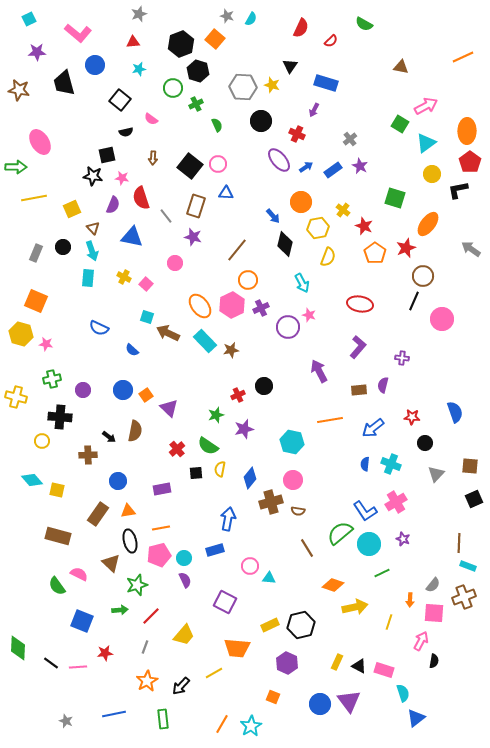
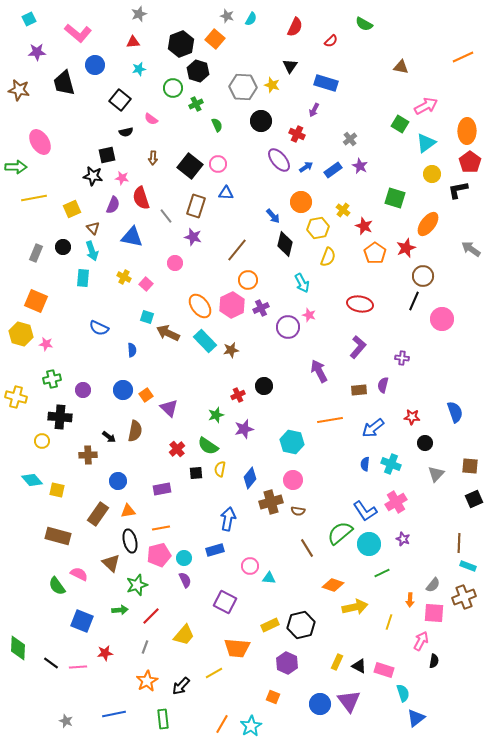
red semicircle at (301, 28): moved 6 px left, 1 px up
cyan rectangle at (88, 278): moved 5 px left
blue semicircle at (132, 350): rotated 136 degrees counterclockwise
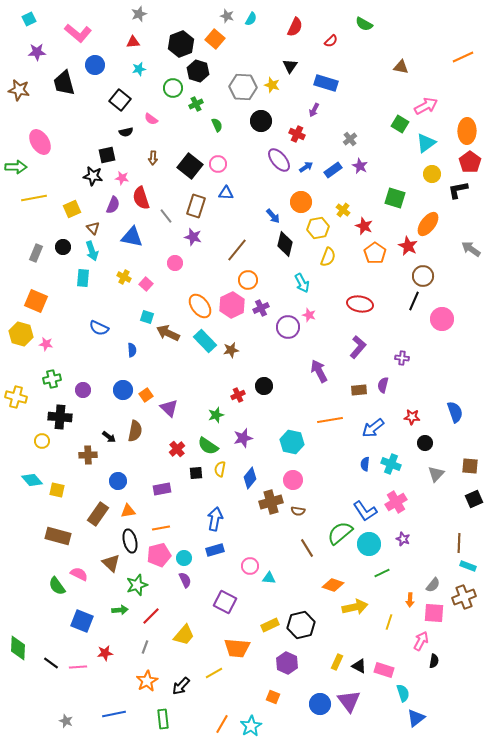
red star at (406, 248): moved 2 px right, 2 px up; rotated 24 degrees counterclockwise
purple star at (244, 429): moved 1 px left, 9 px down
blue arrow at (228, 519): moved 13 px left
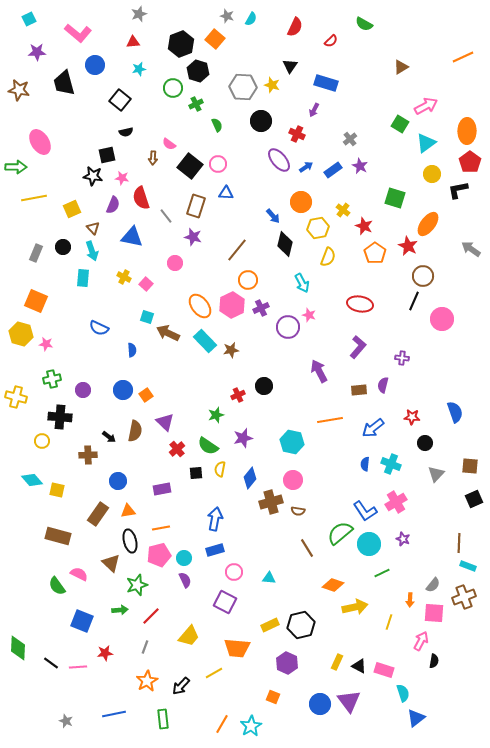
brown triangle at (401, 67): rotated 42 degrees counterclockwise
pink semicircle at (151, 119): moved 18 px right, 25 px down
purple triangle at (169, 408): moved 4 px left, 14 px down
pink circle at (250, 566): moved 16 px left, 6 px down
yellow trapezoid at (184, 635): moved 5 px right, 1 px down
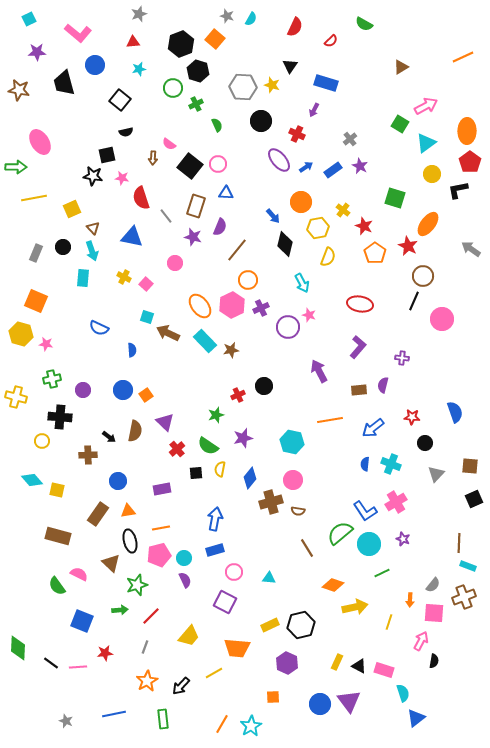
purple semicircle at (113, 205): moved 107 px right, 22 px down
orange square at (273, 697): rotated 24 degrees counterclockwise
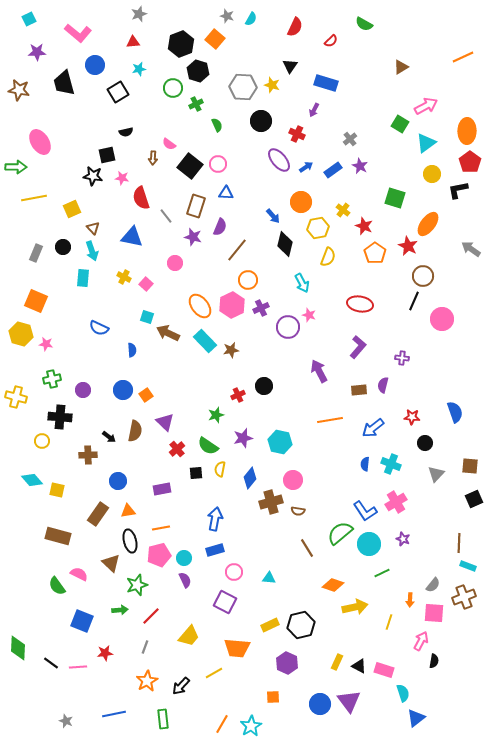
black square at (120, 100): moved 2 px left, 8 px up; rotated 20 degrees clockwise
cyan hexagon at (292, 442): moved 12 px left
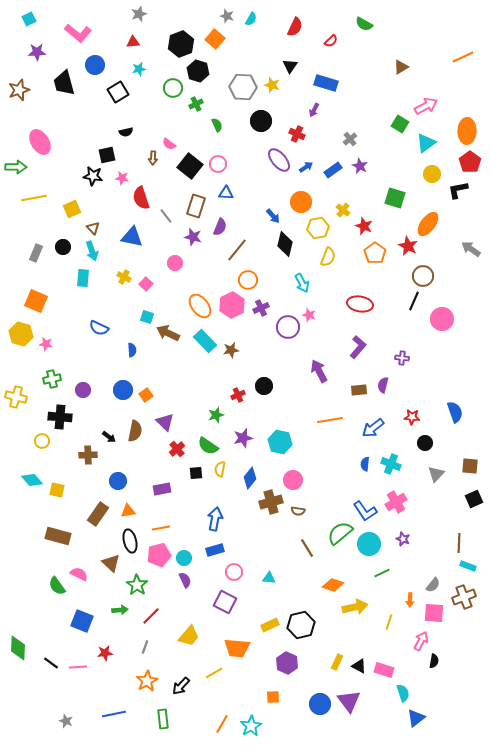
brown star at (19, 90): rotated 30 degrees counterclockwise
green star at (137, 585): rotated 20 degrees counterclockwise
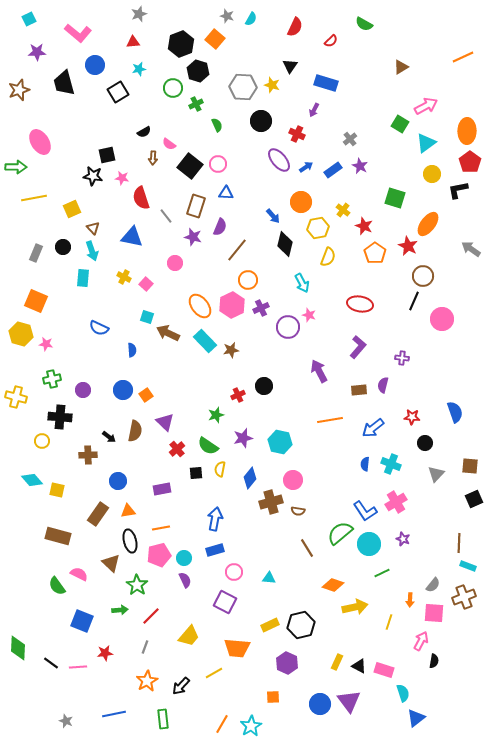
black semicircle at (126, 132): moved 18 px right; rotated 16 degrees counterclockwise
